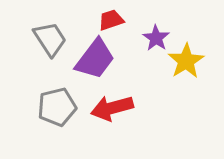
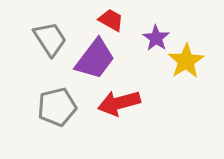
red trapezoid: rotated 48 degrees clockwise
red arrow: moved 7 px right, 5 px up
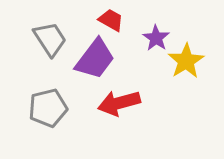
gray pentagon: moved 9 px left, 1 px down
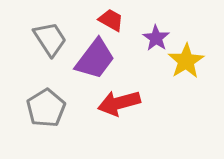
gray pentagon: moved 2 px left; rotated 18 degrees counterclockwise
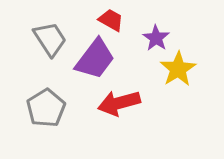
yellow star: moved 8 px left, 8 px down
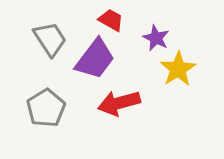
purple star: rotated 8 degrees counterclockwise
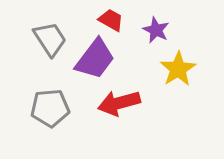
purple star: moved 8 px up
gray pentagon: moved 4 px right; rotated 27 degrees clockwise
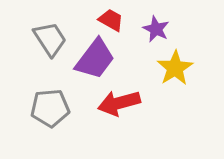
purple star: moved 1 px up
yellow star: moved 3 px left, 1 px up
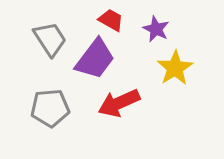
red arrow: rotated 9 degrees counterclockwise
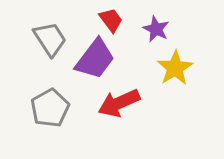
red trapezoid: rotated 24 degrees clockwise
gray pentagon: rotated 24 degrees counterclockwise
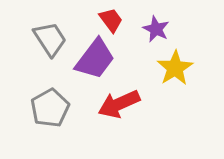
red arrow: moved 1 px down
